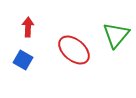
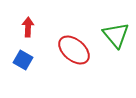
green triangle: rotated 20 degrees counterclockwise
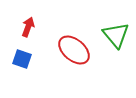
red arrow: rotated 18 degrees clockwise
blue square: moved 1 px left, 1 px up; rotated 12 degrees counterclockwise
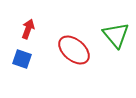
red arrow: moved 2 px down
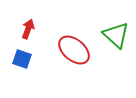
green triangle: rotated 8 degrees counterclockwise
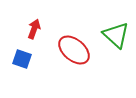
red arrow: moved 6 px right
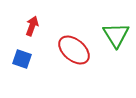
red arrow: moved 2 px left, 3 px up
green triangle: rotated 16 degrees clockwise
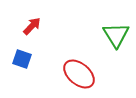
red arrow: rotated 24 degrees clockwise
red ellipse: moved 5 px right, 24 px down
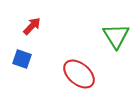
green triangle: moved 1 px down
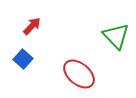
green triangle: rotated 12 degrees counterclockwise
blue square: moved 1 px right; rotated 24 degrees clockwise
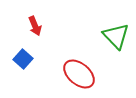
red arrow: moved 3 px right; rotated 114 degrees clockwise
